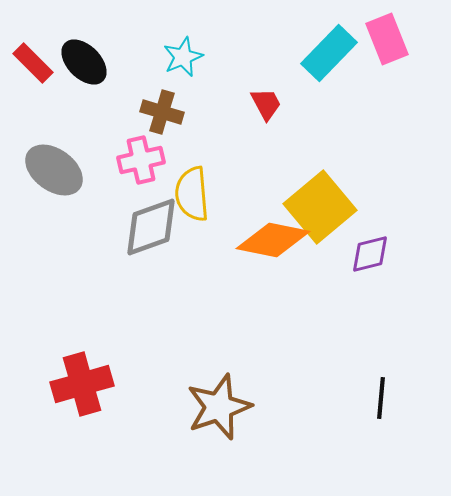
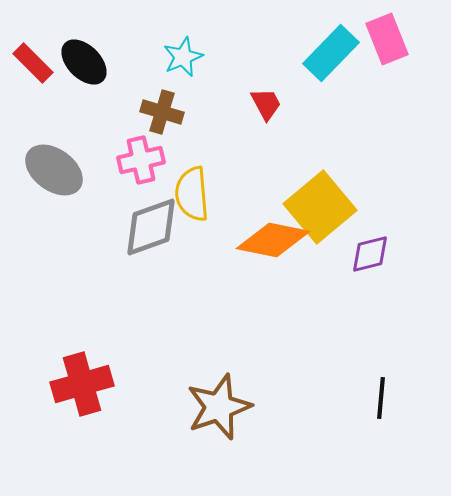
cyan rectangle: moved 2 px right
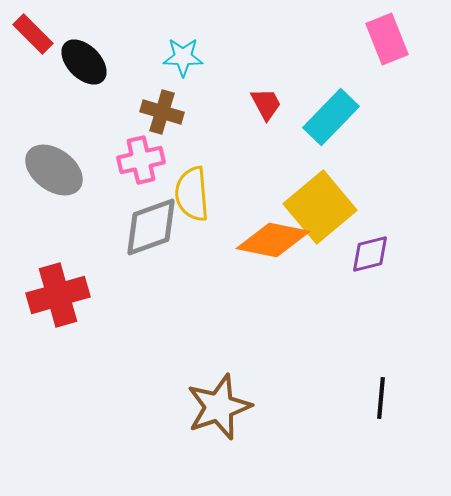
cyan rectangle: moved 64 px down
cyan star: rotated 24 degrees clockwise
red rectangle: moved 29 px up
red cross: moved 24 px left, 89 px up
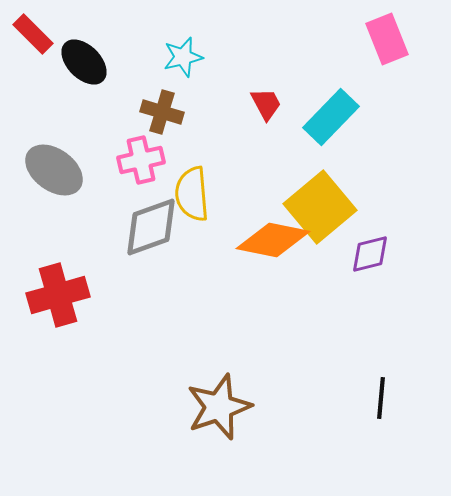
cyan star: rotated 15 degrees counterclockwise
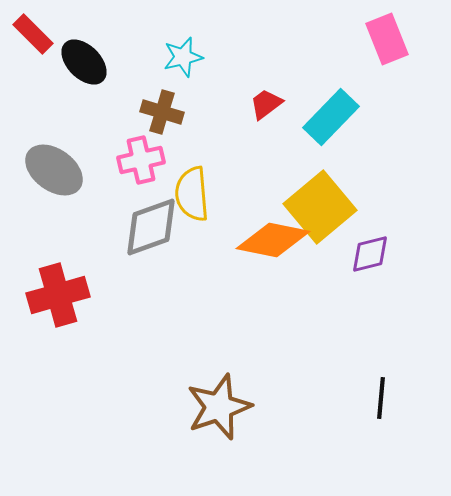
red trapezoid: rotated 99 degrees counterclockwise
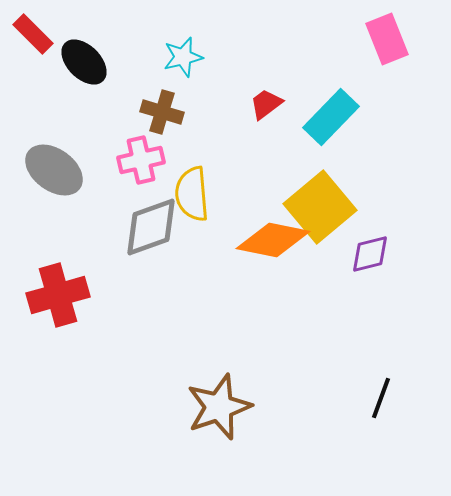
black line: rotated 15 degrees clockwise
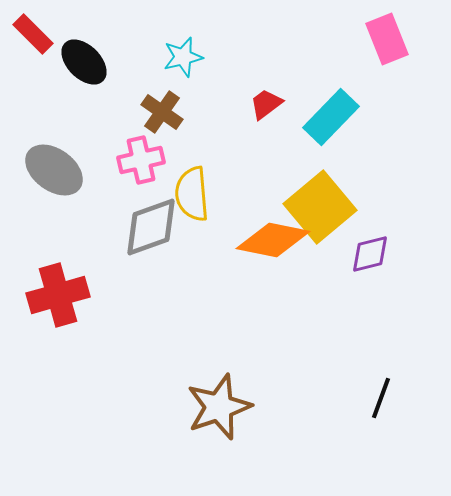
brown cross: rotated 18 degrees clockwise
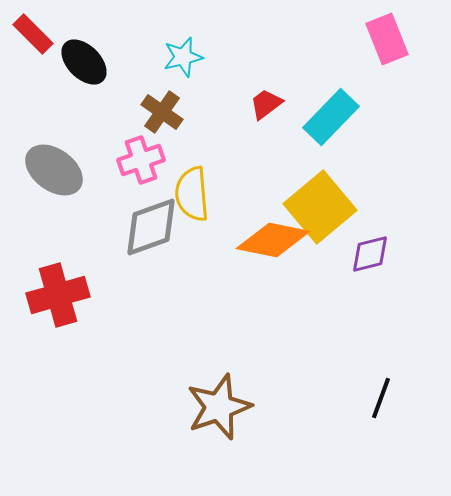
pink cross: rotated 6 degrees counterclockwise
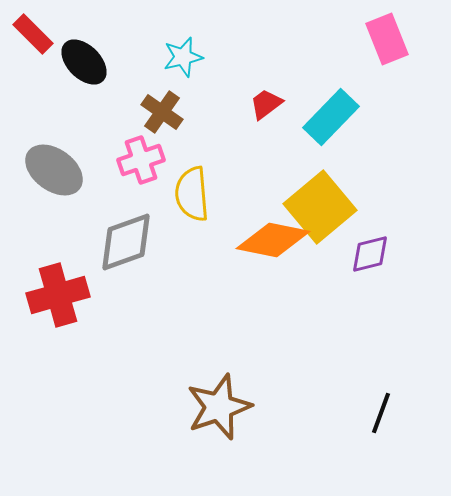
gray diamond: moved 25 px left, 15 px down
black line: moved 15 px down
